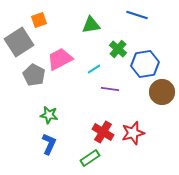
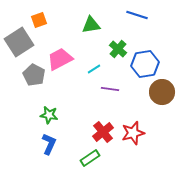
red cross: rotated 20 degrees clockwise
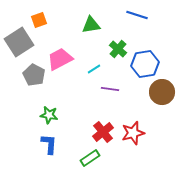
blue L-shape: rotated 20 degrees counterclockwise
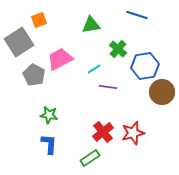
blue hexagon: moved 2 px down
purple line: moved 2 px left, 2 px up
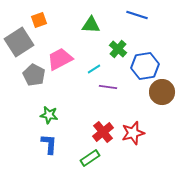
green triangle: rotated 12 degrees clockwise
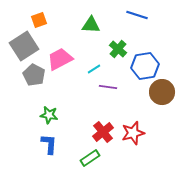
gray square: moved 5 px right, 4 px down
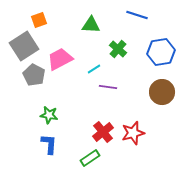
blue hexagon: moved 16 px right, 14 px up
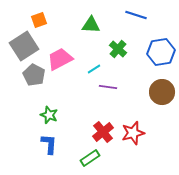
blue line: moved 1 px left
green star: rotated 12 degrees clockwise
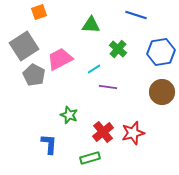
orange square: moved 8 px up
green star: moved 20 px right
green rectangle: rotated 18 degrees clockwise
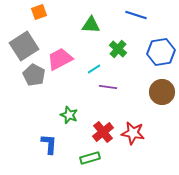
red star: rotated 25 degrees clockwise
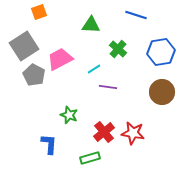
red cross: moved 1 px right
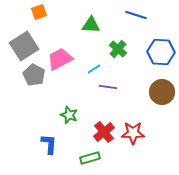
blue hexagon: rotated 12 degrees clockwise
red star: rotated 10 degrees counterclockwise
